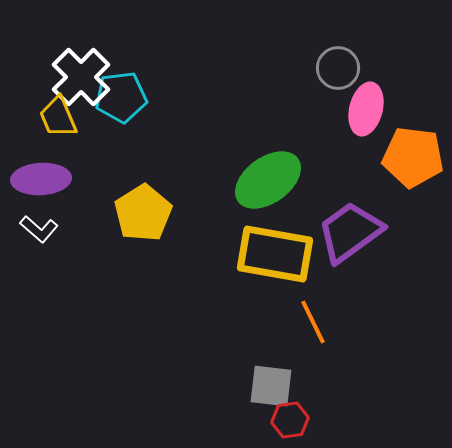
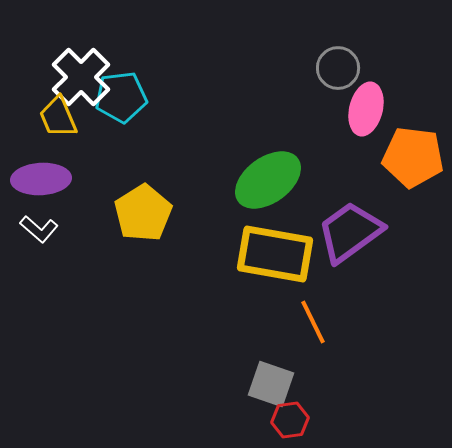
gray square: moved 2 px up; rotated 12 degrees clockwise
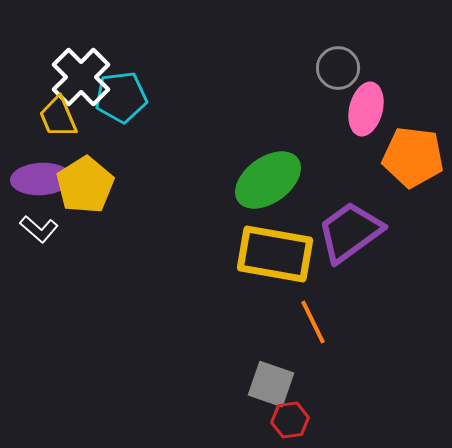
yellow pentagon: moved 58 px left, 28 px up
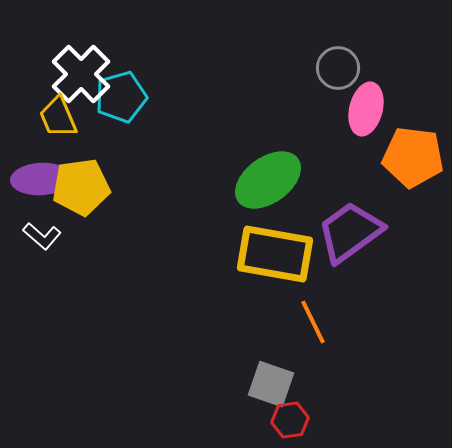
white cross: moved 3 px up
cyan pentagon: rotated 9 degrees counterclockwise
yellow pentagon: moved 4 px left, 2 px down; rotated 24 degrees clockwise
white L-shape: moved 3 px right, 7 px down
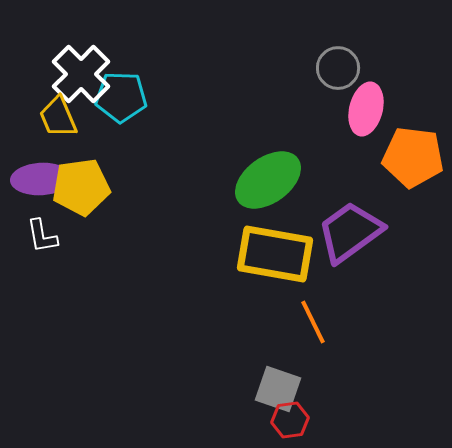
cyan pentagon: rotated 18 degrees clockwise
white L-shape: rotated 39 degrees clockwise
gray square: moved 7 px right, 5 px down
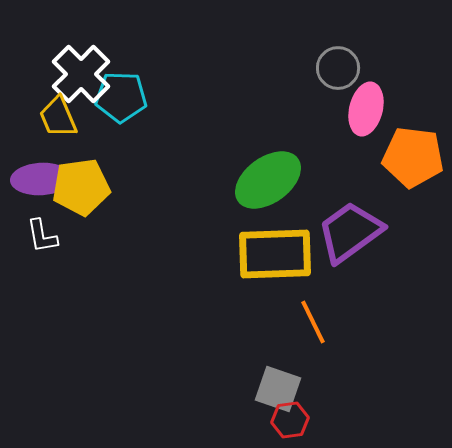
yellow rectangle: rotated 12 degrees counterclockwise
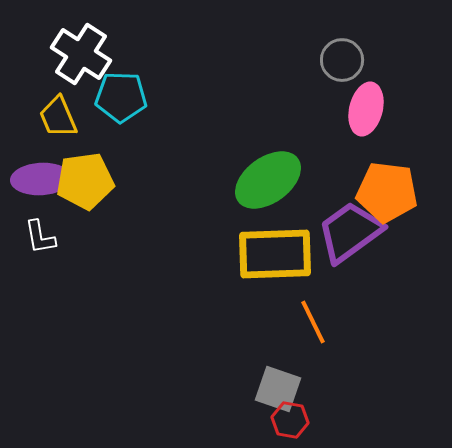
gray circle: moved 4 px right, 8 px up
white cross: moved 20 px up; rotated 12 degrees counterclockwise
orange pentagon: moved 26 px left, 35 px down
yellow pentagon: moved 4 px right, 6 px up
white L-shape: moved 2 px left, 1 px down
red hexagon: rotated 18 degrees clockwise
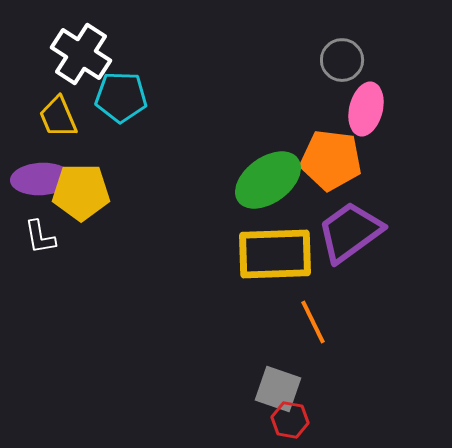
yellow pentagon: moved 4 px left, 11 px down; rotated 8 degrees clockwise
orange pentagon: moved 56 px left, 32 px up
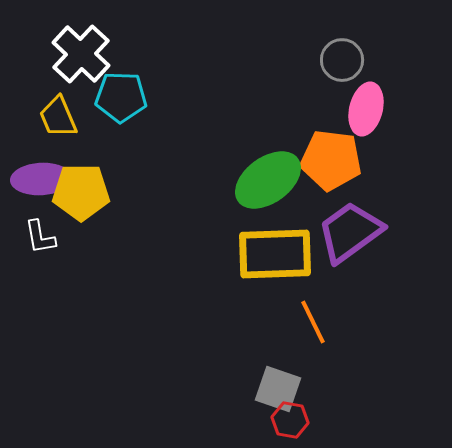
white cross: rotated 10 degrees clockwise
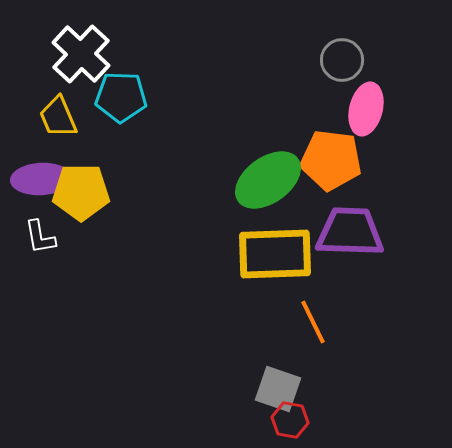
purple trapezoid: rotated 38 degrees clockwise
